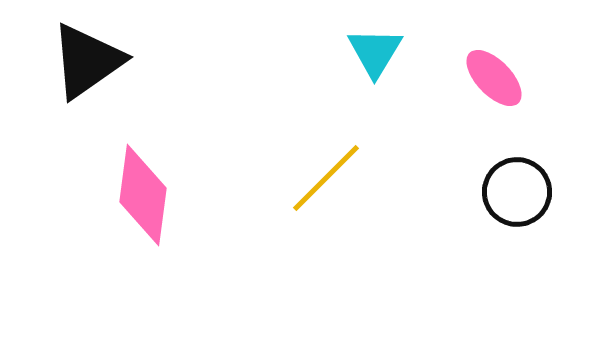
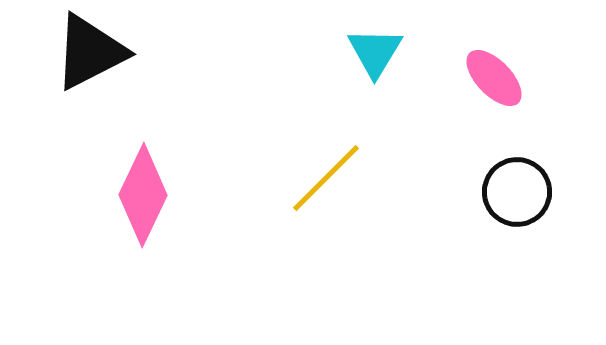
black triangle: moved 3 px right, 9 px up; rotated 8 degrees clockwise
pink diamond: rotated 18 degrees clockwise
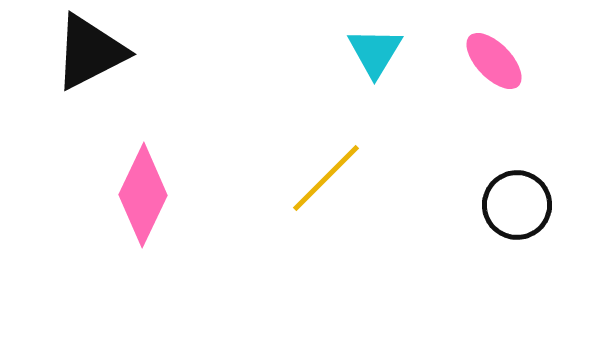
pink ellipse: moved 17 px up
black circle: moved 13 px down
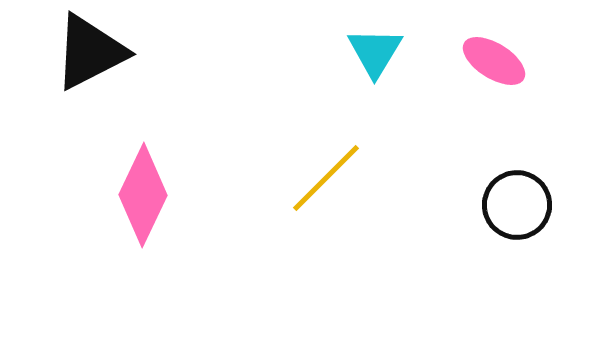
pink ellipse: rotated 14 degrees counterclockwise
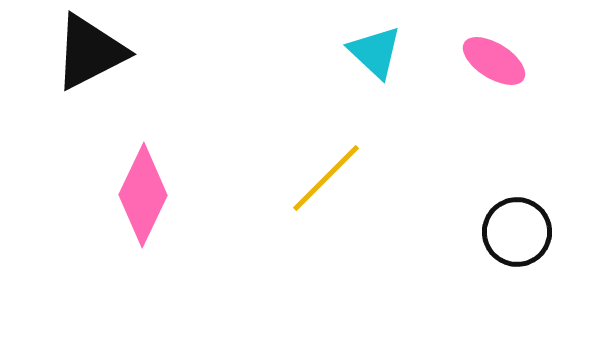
cyan triangle: rotated 18 degrees counterclockwise
black circle: moved 27 px down
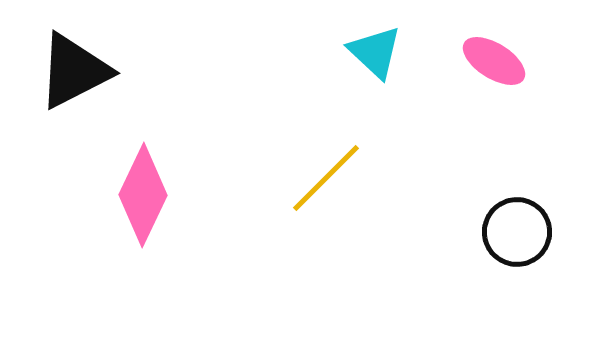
black triangle: moved 16 px left, 19 px down
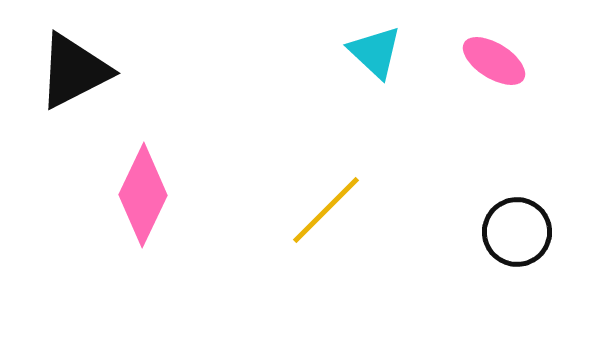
yellow line: moved 32 px down
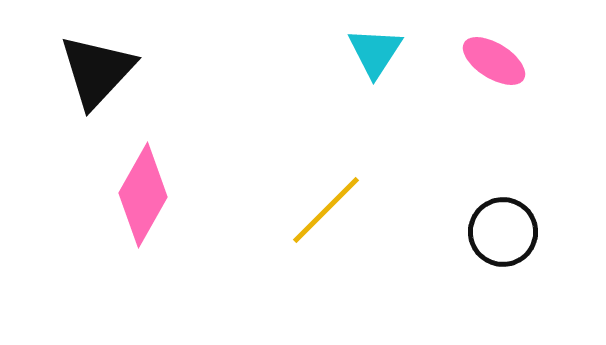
cyan triangle: rotated 20 degrees clockwise
black triangle: moved 23 px right; rotated 20 degrees counterclockwise
pink diamond: rotated 4 degrees clockwise
black circle: moved 14 px left
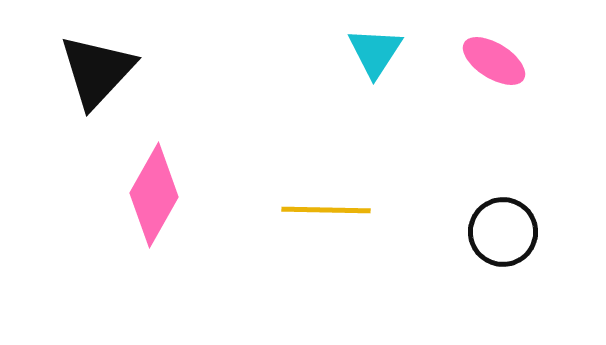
pink diamond: moved 11 px right
yellow line: rotated 46 degrees clockwise
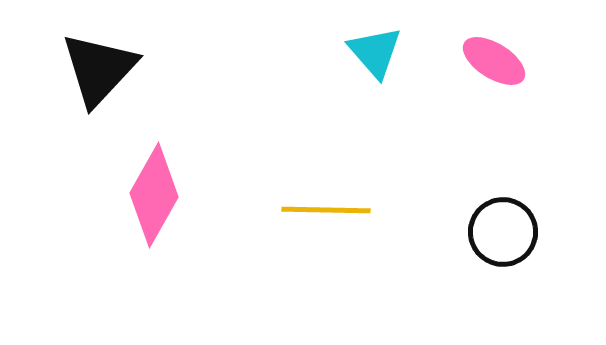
cyan triangle: rotated 14 degrees counterclockwise
black triangle: moved 2 px right, 2 px up
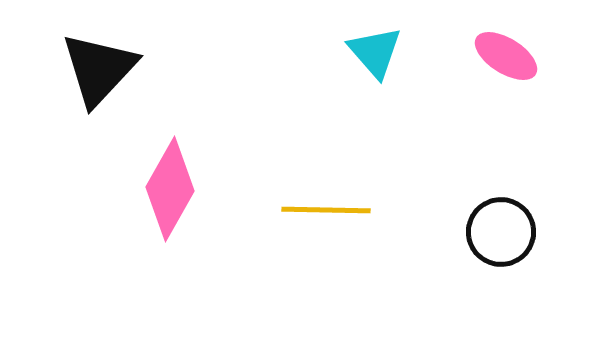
pink ellipse: moved 12 px right, 5 px up
pink diamond: moved 16 px right, 6 px up
black circle: moved 2 px left
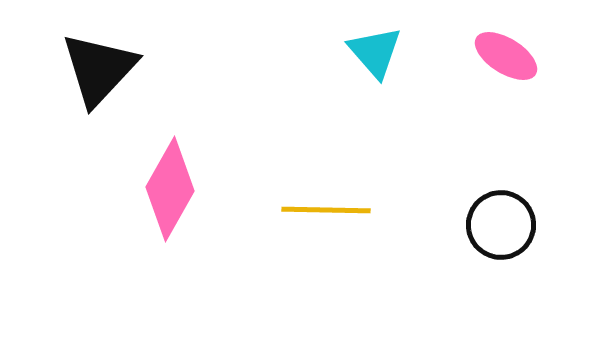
black circle: moved 7 px up
